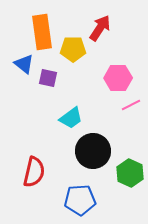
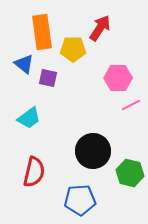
cyan trapezoid: moved 42 px left
green hexagon: rotated 12 degrees counterclockwise
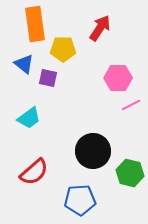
orange rectangle: moved 7 px left, 8 px up
yellow pentagon: moved 10 px left
red semicircle: rotated 36 degrees clockwise
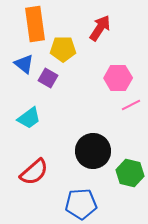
purple square: rotated 18 degrees clockwise
blue pentagon: moved 1 px right, 4 px down
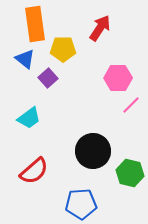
blue triangle: moved 1 px right, 5 px up
purple square: rotated 18 degrees clockwise
pink line: rotated 18 degrees counterclockwise
red semicircle: moved 1 px up
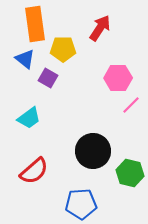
purple square: rotated 18 degrees counterclockwise
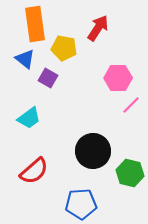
red arrow: moved 2 px left
yellow pentagon: moved 1 px right, 1 px up; rotated 10 degrees clockwise
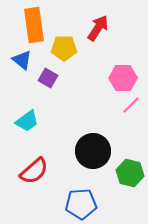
orange rectangle: moved 1 px left, 1 px down
yellow pentagon: rotated 10 degrees counterclockwise
blue triangle: moved 3 px left, 1 px down
pink hexagon: moved 5 px right
cyan trapezoid: moved 2 px left, 3 px down
